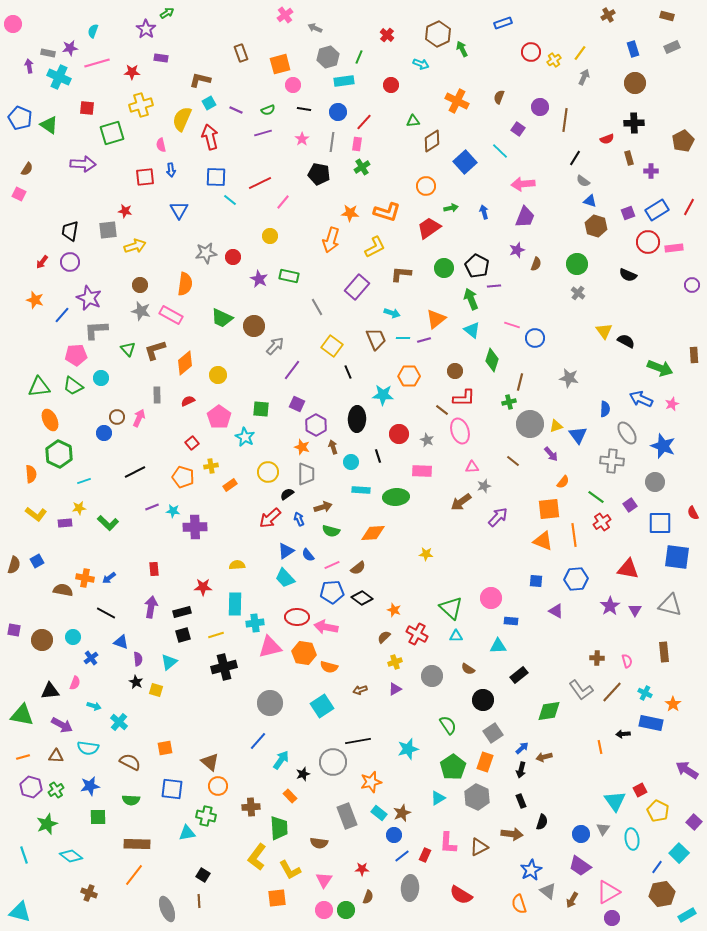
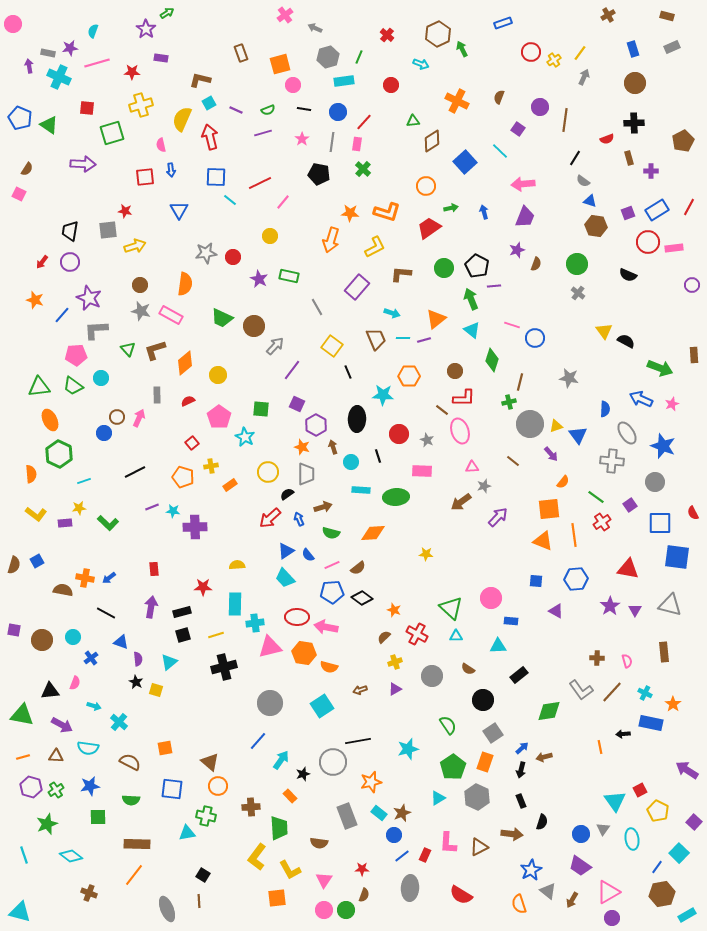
green cross at (362, 167): moved 1 px right, 2 px down; rotated 14 degrees counterclockwise
brown hexagon at (596, 226): rotated 10 degrees counterclockwise
green semicircle at (331, 531): moved 2 px down
brown semicircle at (368, 897): moved 4 px left, 2 px up
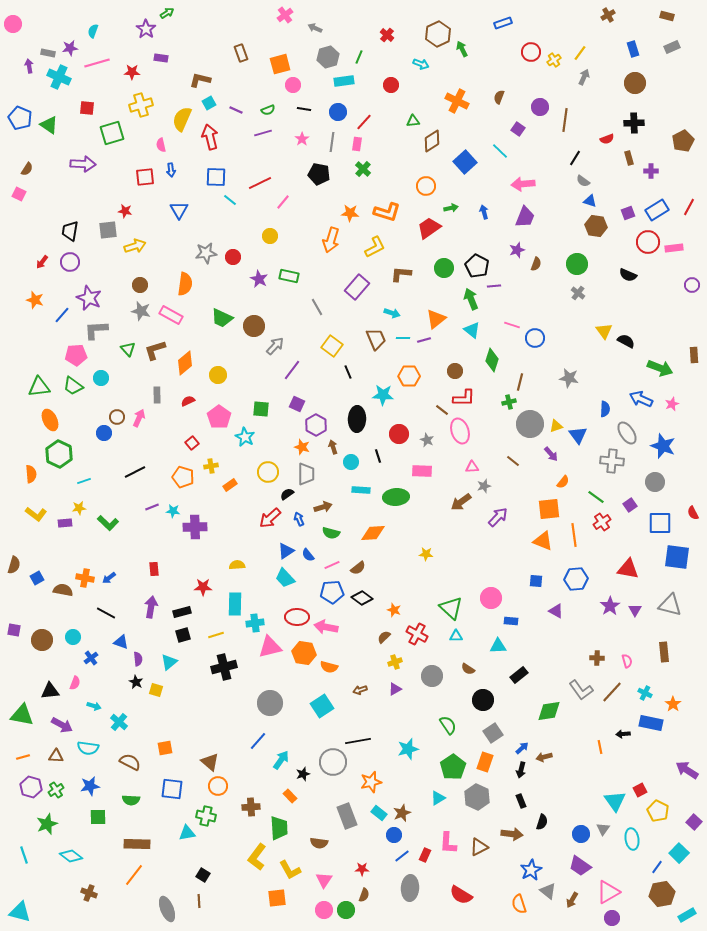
blue square at (37, 561): moved 17 px down
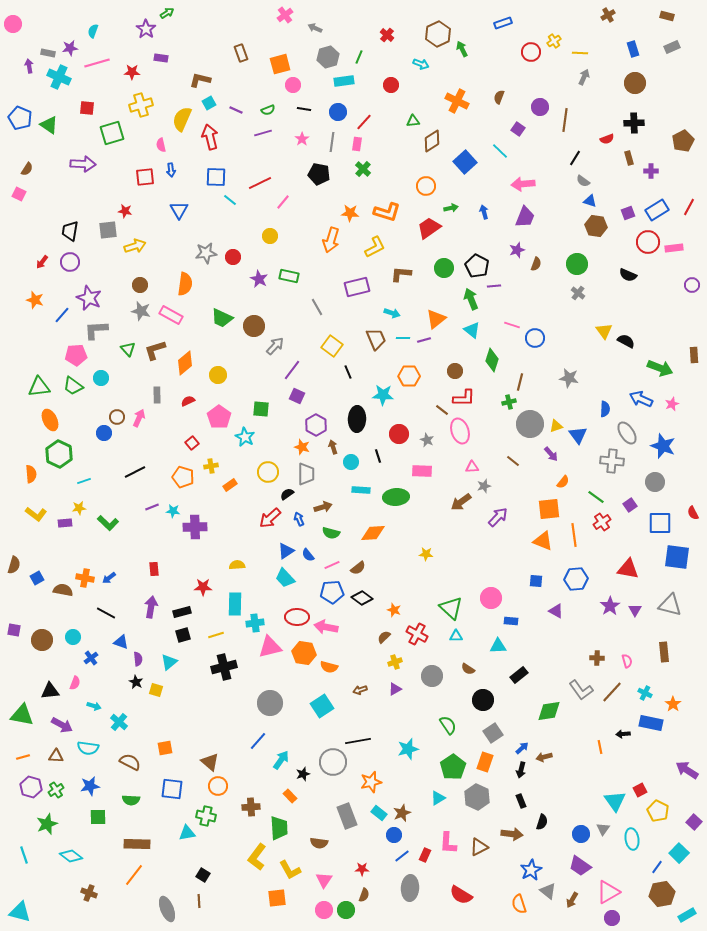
yellow line at (580, 53): rotated 56 degrees clockwise
yellow cross at (554, 60): moved 19 px up
purple rectangle at (357, 287): rotated 35 degrees clockwise
purple square at (297, 404): moved 8 px up
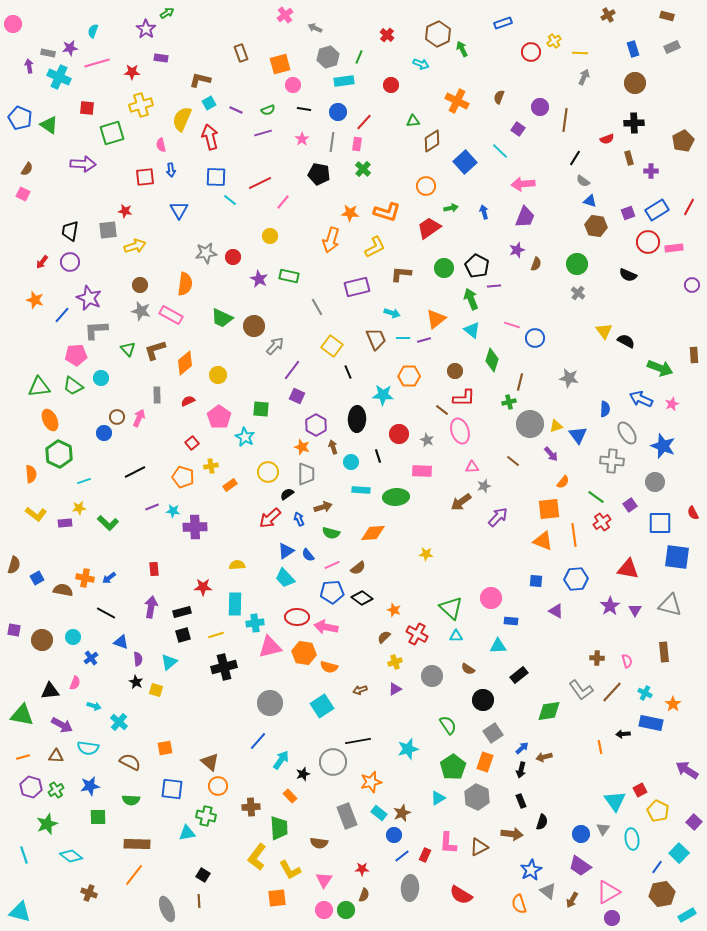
pink square at (19, 194): moved 4 px right
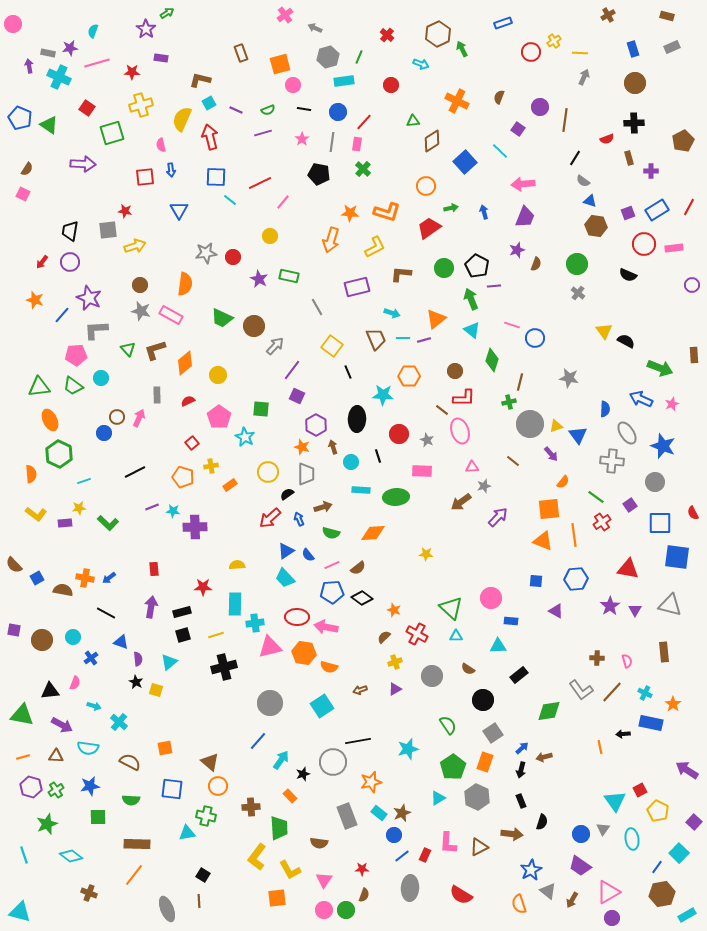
red square at (87, 108): rotated 28 degrees clockwise
red circle at (648, 242): moved 4 px left, 2 px down
brown semicircle at (14, 565): rotated 120 degrees clockwise
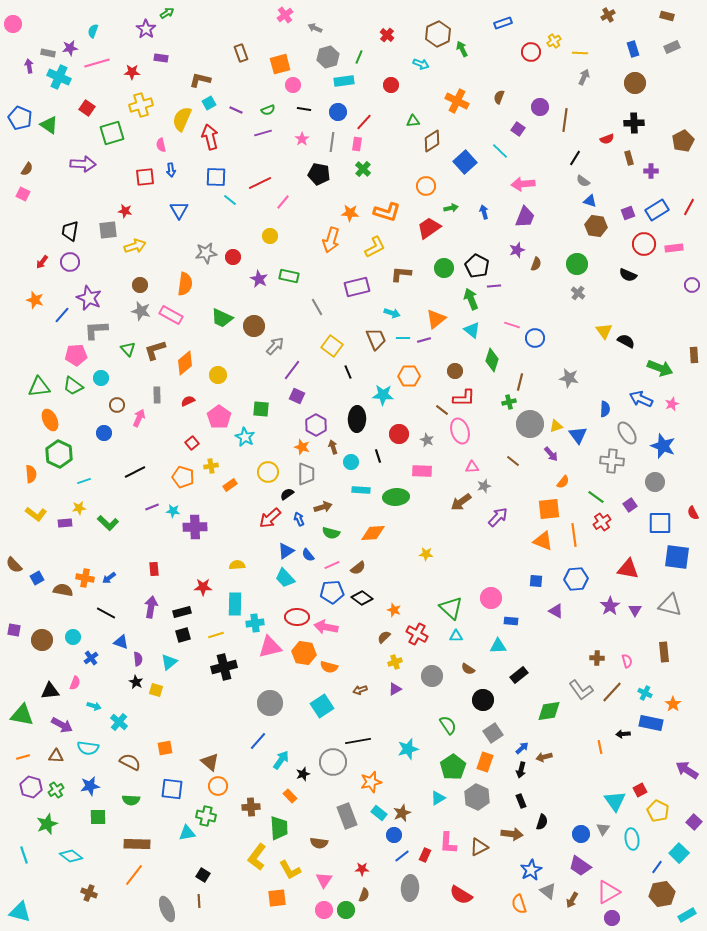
brown circle at (117, 417): moved 12 px up
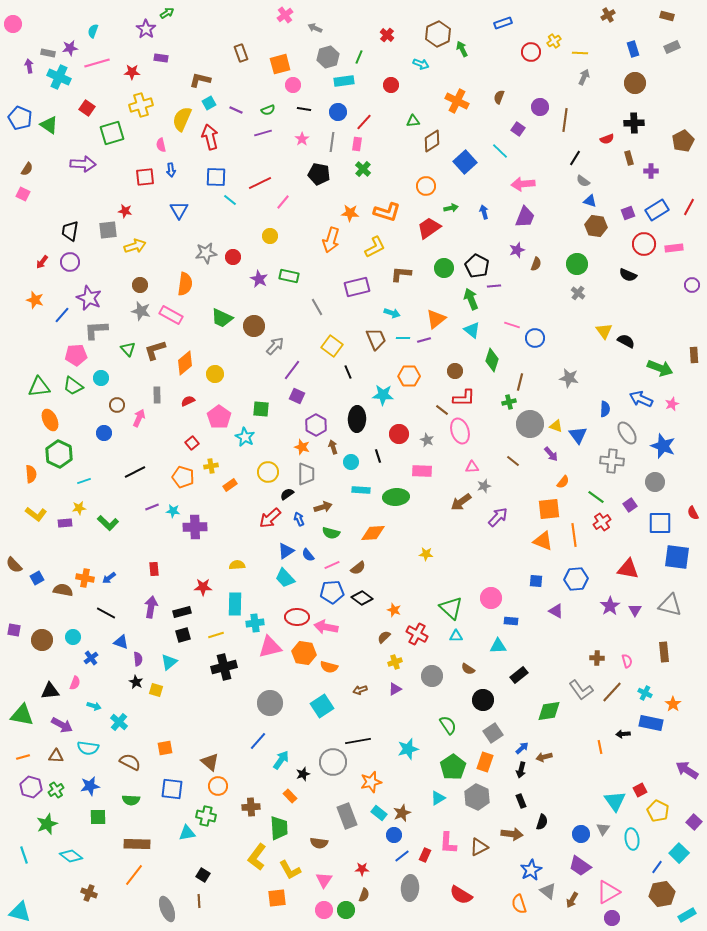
yellow circle at (218, 375): moved 3 px left, 1 px up
yellow triangle at (556, 426): rotated 40 degrees clockwise
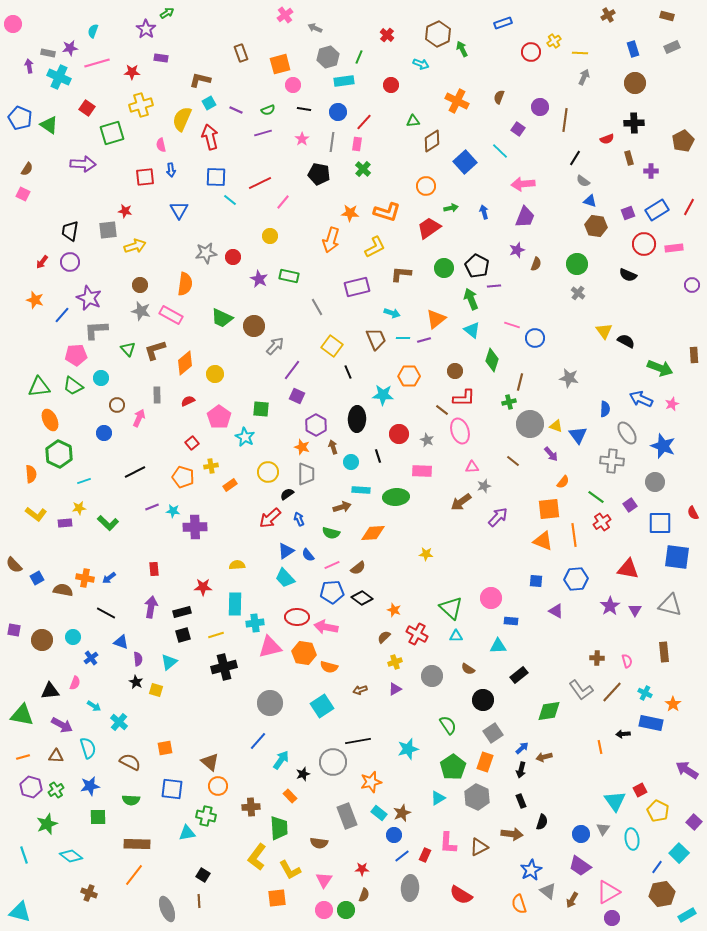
brown arrow at (323, 507): moved 19 px right
cyan arrow at (94, 706): rotated 16 degrees clockwise
cyan semicircle at (88, 748): rotated 115 degrees counterclockwise
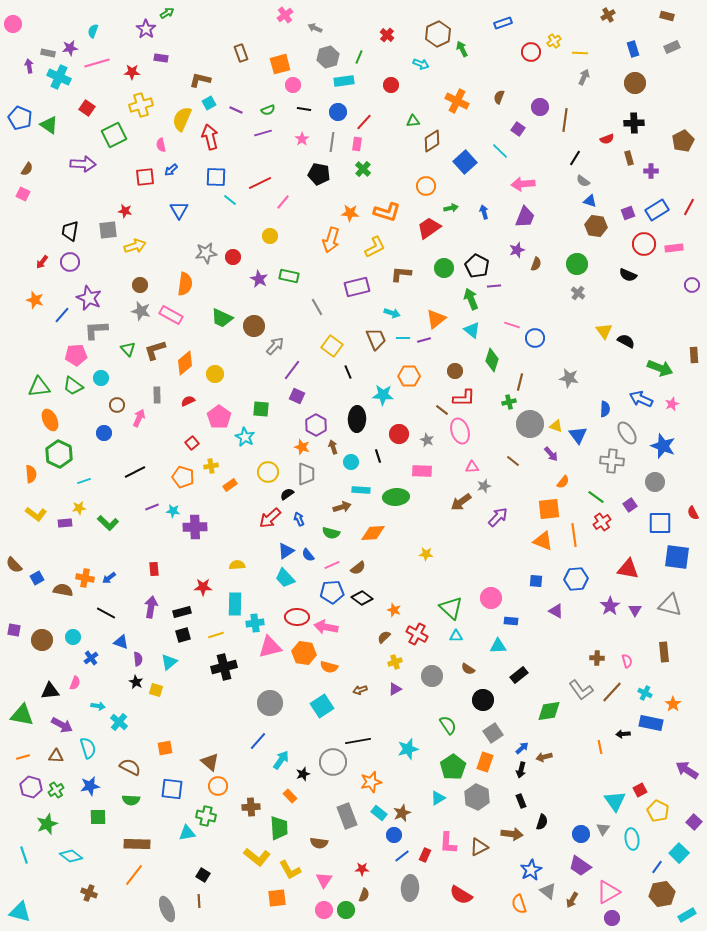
green square at (112, 133): moved 2 px right, 2 px down; rotated 10 degrees counterclockwise
blue arrow at (171, 170): rotated 56 degrees clockwise
cyan arrow at (94, 706): moved 4 px right; rotated 24 degrees counterclockwise
brown semicircle at (130, 762): moved 5 px down
yellow L-shape at (257, 857): rotated 88 degrees counterclockwise
